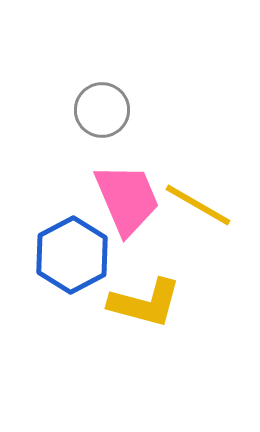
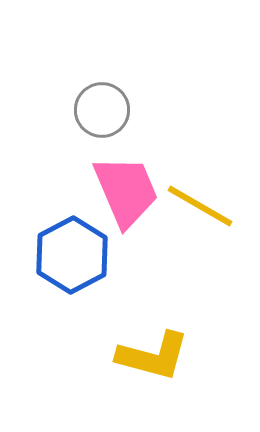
pink trapezoid: moved 1 px left, 8 px up
yellow line: moved 2 px right, 1 px down
yellow L-shape: moved 8 px right, 53 px down
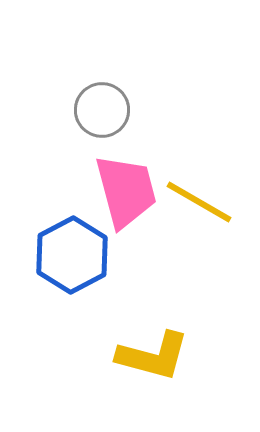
pink trapezoid: rotated 8 degrees clockwise
yellow line: moved 1 px left, 4 px up
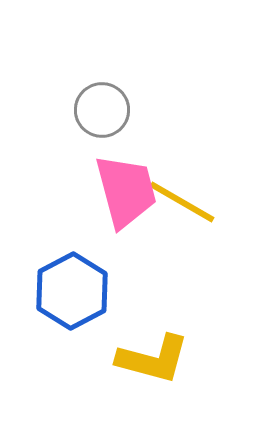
yellow line: moved 17 px left
blue hexagon: moved 36 px down
yellow L-shape: moved 3 px down
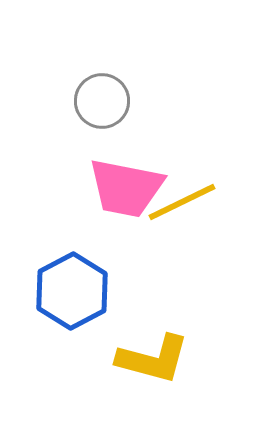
gray circle: moved 9 px up
pink trapezoid: moved 3 px up; rotated 116 degrees clockwise
yellow line: rotated 56 degrees counterclockwise
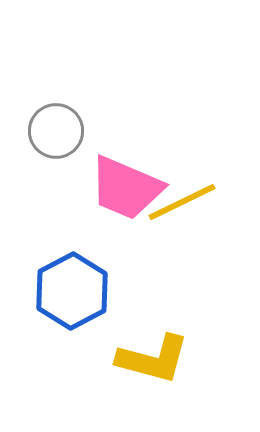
gray circle: moved 46 px left, 30 px down
pink trapezoid: rotated 12 degrees clockwise
